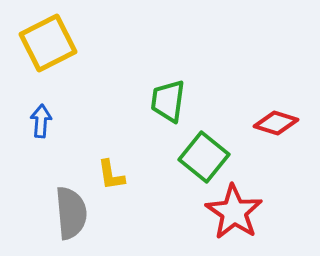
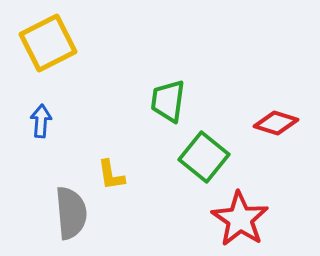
red star: moved 6 px right, 7 px down
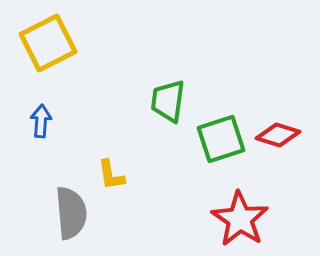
red diamond: moved 2 px right, 12 px down
green square: moved 17 px right, 18 px up; rotated 33 degrees clockwise
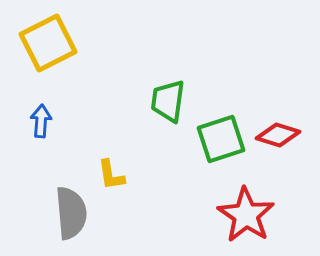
red star: moved 6 px right, 4 px up
